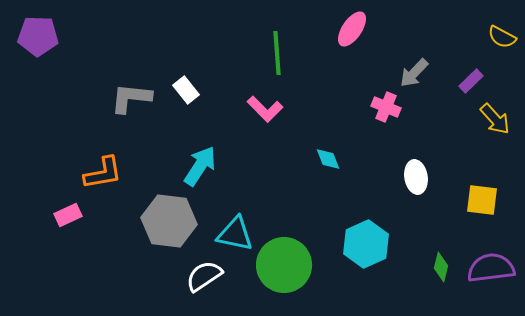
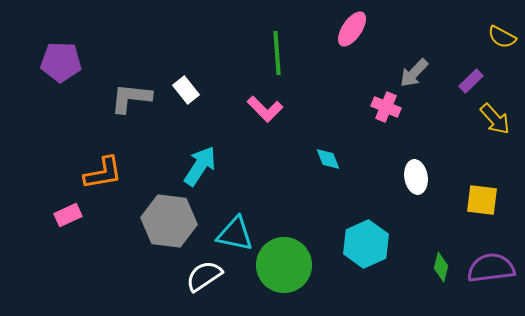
purple pentagon: moved 23 px right, 26 px down
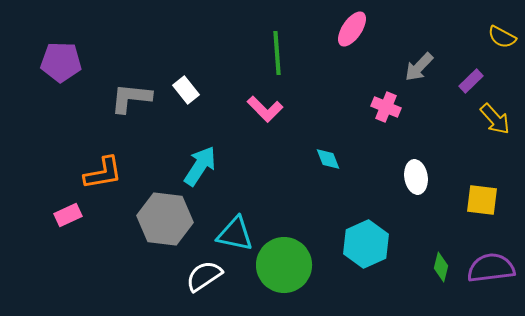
gray arrow: moved 5 px right, 6 px up
gray hexagon: moved 4 px left, 2 px up
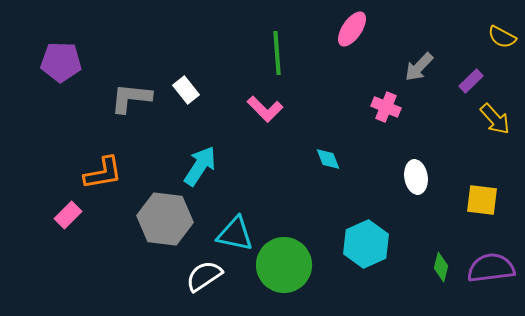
pink rectangle: rotated 20 degrees counterclockwise
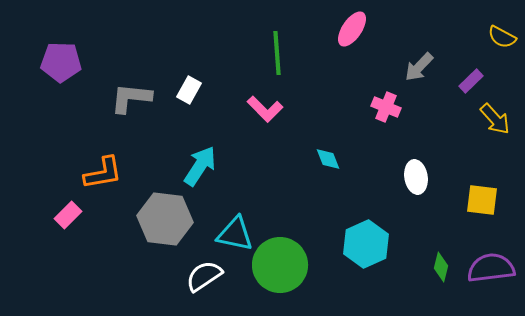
white rectangle: moved 3 px right; rotated 68 degrees clockwise
green circle: moved 4 px left
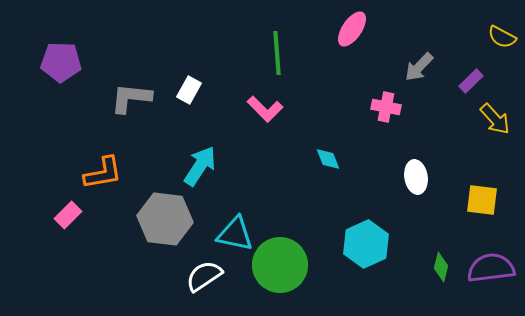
pink cross: rotated 12 degrees counterclockwise
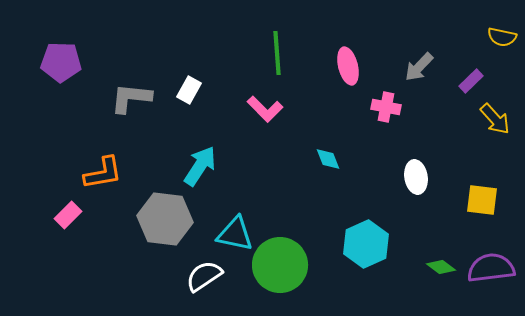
pink ellipse: moved 4 px left, 37 px down; rotated 48 degrees counterclockwise
yellow semicircle: rotated 16 degrees counterclockwise
green diamond: rotated 68 degrees counterclockwise
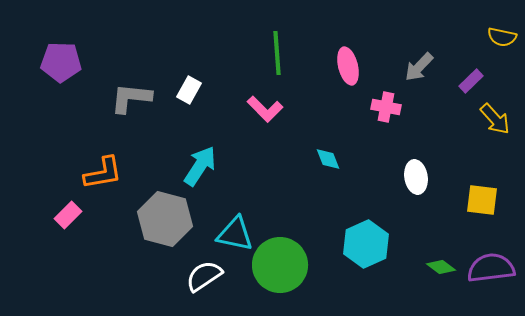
gray hexagon: rotated 8 degrees clockwise
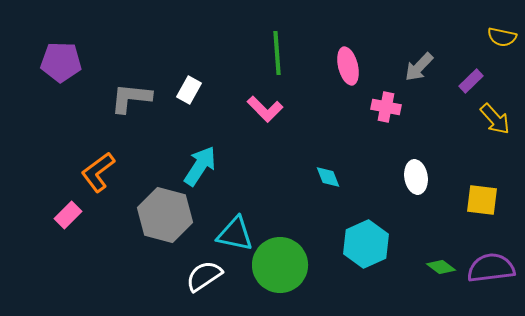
cyan diamond: moved 18 px down
orange L-shape: moved 5 px left, 1 px up; rotated 153 degrees clockwise
gray hexagon: moved 4 px up
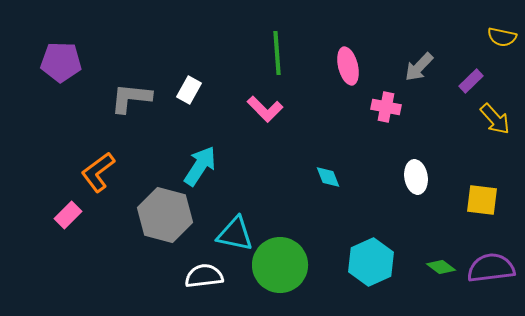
cyan hexagon: moved 5 px right, 18 px down
white semicircle: rotated 27 degrees clockwise
